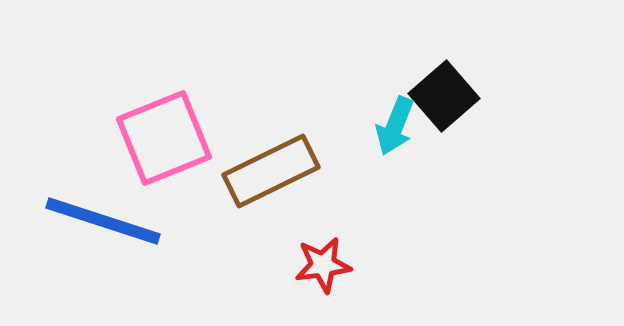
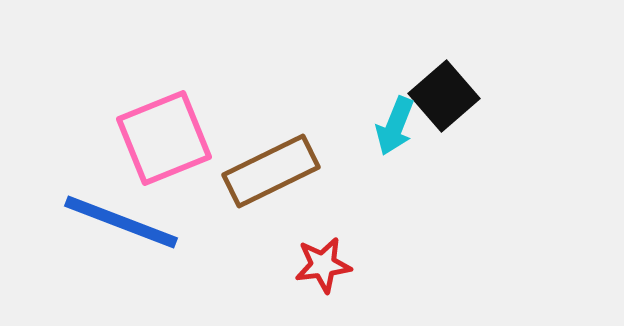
blue line: moved 18 px right, 1 px down; rotated 3 degrees clockwise
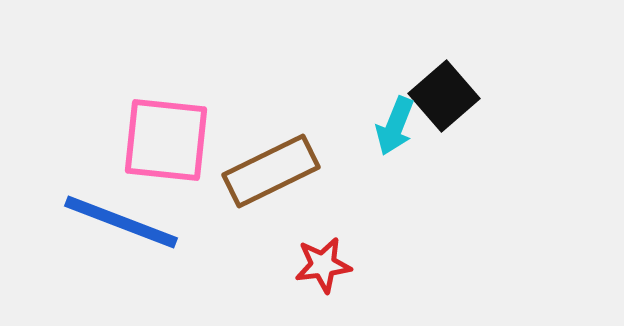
pink square: moved 2 px right, 2 px down; rotated 28 degrees clockwise
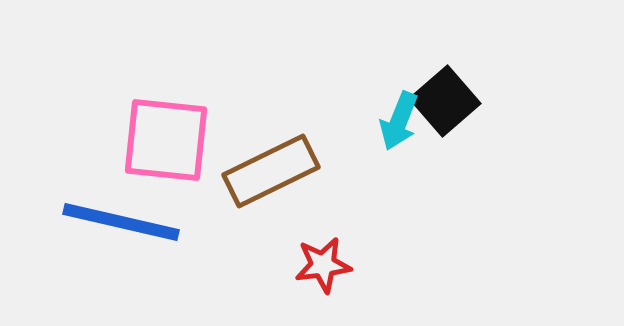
black square: moved 1 px right, 5 px down
cyan arrow: moved 4 px right, 5 px up
blue line: rotated 8 degrees counterclockwise
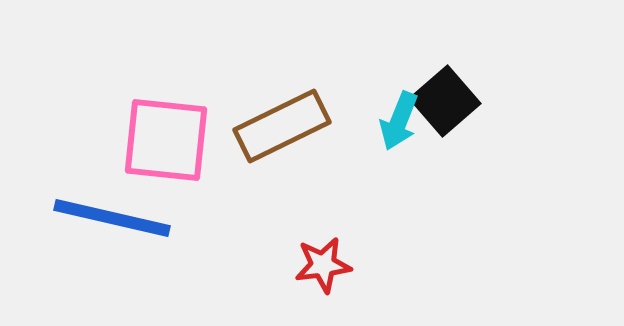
brown rectangle: moved 11 px right, 45 px up
blue line: moved 9 px left, 4 px up
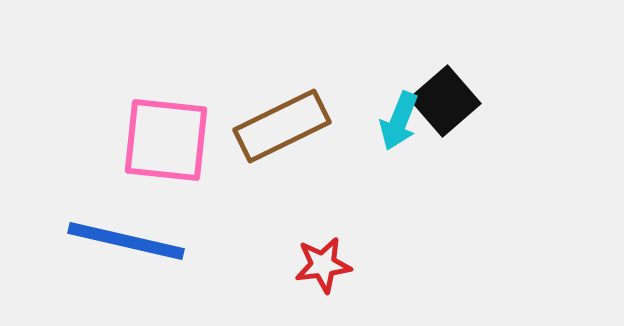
blue line: moved 14 px right, 23 px down
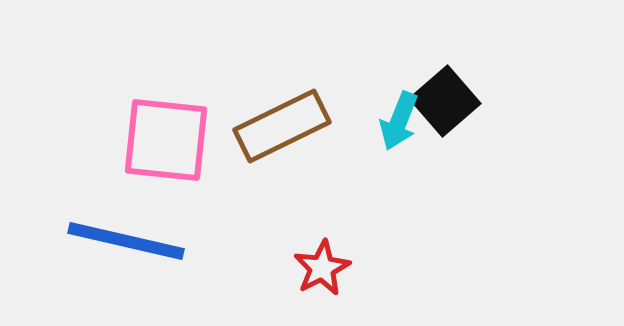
red star: moved 1 px left, 3 px down; rotated 20 degrees counterclockwise
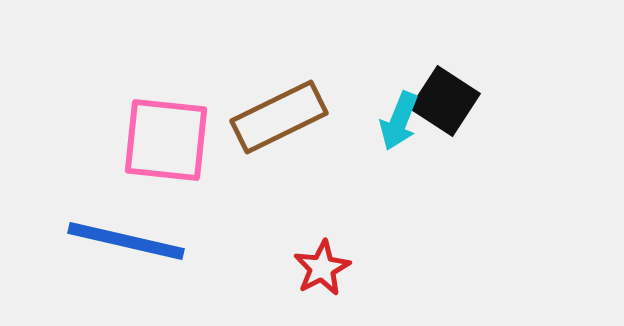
black square: rotated 16 degrees counterclockwise
brown rectangle: moved 3 px left, 9 px up
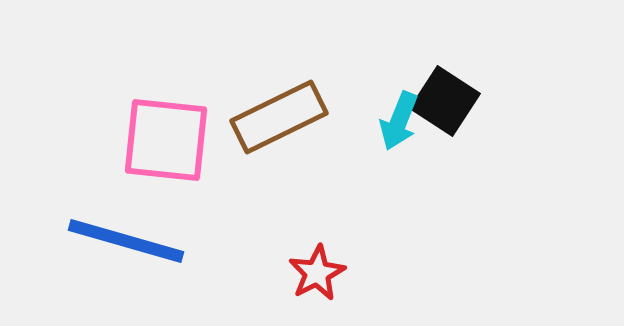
blue line: rotated 3 degrees clockwise
red star: moved 5 px left, 5 px down
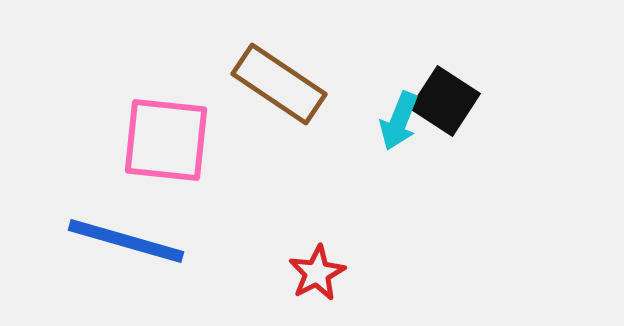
brown rectangle: moved 33 px up; rotated 60 degrees clockwise
